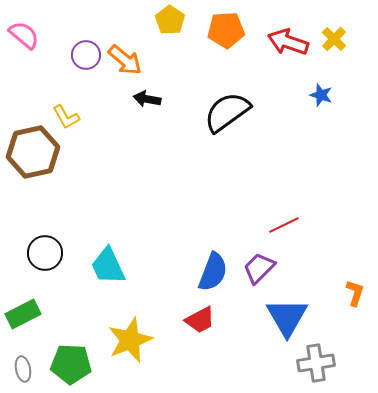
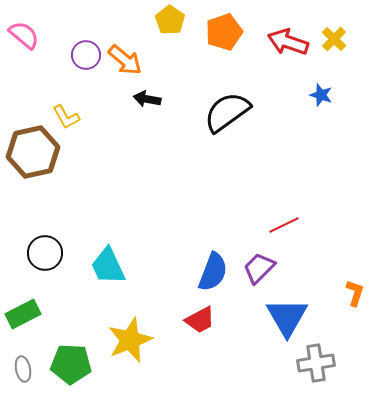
orange pentagon: moved 2 px left, 2 px down; rotated 15 degrees counterclockwise
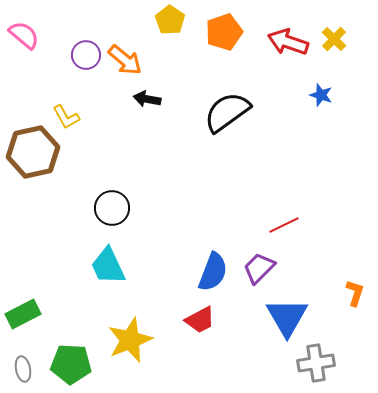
black circle: moved 67 px right, 45 px up
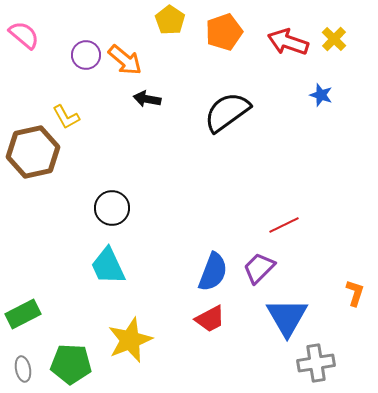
red trapezoid: moved 10 px right, 1 px up
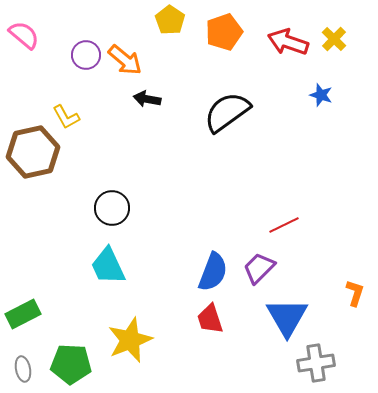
red trapezoid: rotated 100 degrees clockwise
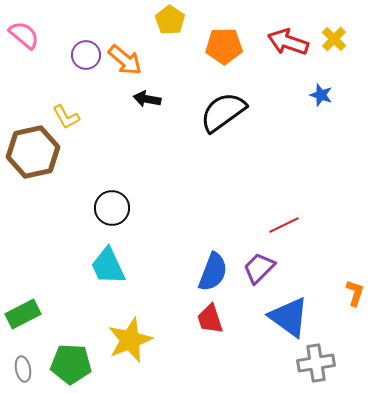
orange pentagon: moved 14 px down; rotated 18 degrees clockwise
black semicircle: moved 4 px left
blue triangle: moved 2 px right; rotated 24 degrees counterclockwise
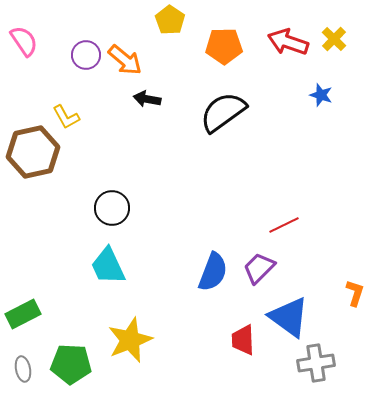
pink semicircle: moved 6 px down; rotated 16 degrees clockwise
red trapezoid: moved 33 px right, 21 px down; rotated 16 degrees clockwise
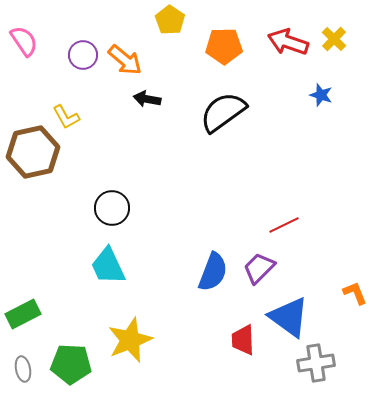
purple circle: moved 3 px left
orange L-shape: rotated 40 degrees counterclockwise
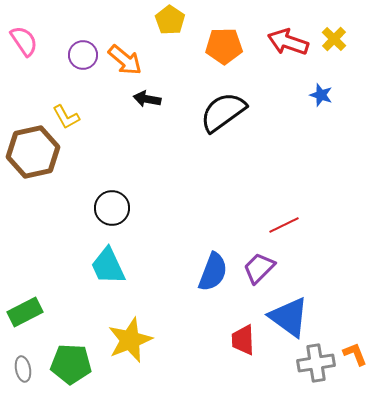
orange L-shape: moved 61 px down
green rectangle: moved 2 px right, 2 px up
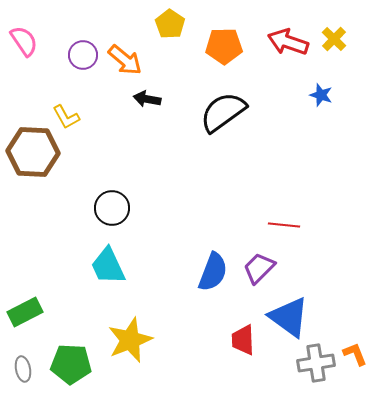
yellow pentagon: moved 4 px down
brown hexagon: rotated 15 degrees clockwise
red line: rotated 32 degrees clockwise
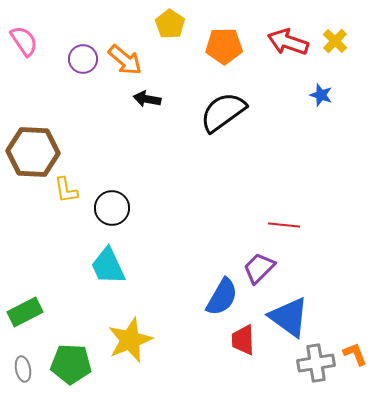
yellow cross: moved 1 px right, 2 px down
purple circle: moved 4 px down
yellow L-shape: moved 73 px down; rotated 20 degrees clockwise
blue semicircle: moved 9 px right, 25 px down; rotated 9 degrees clockwise
